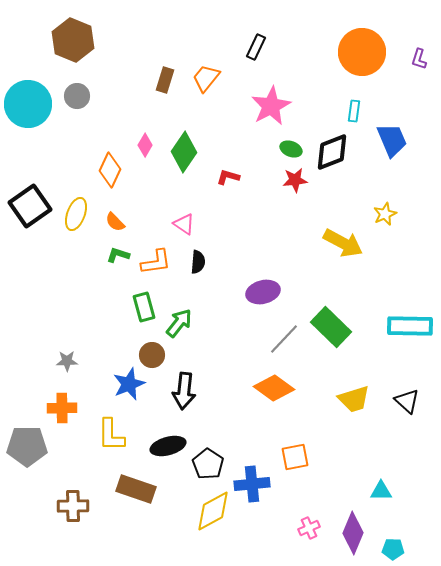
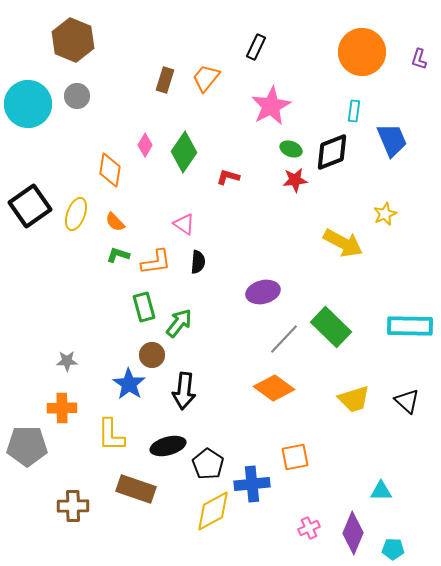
orange diamond at (110, 170): rotated 16 degrees counterclockwise
blue star at (129, 384): rotated 16 degrees counterclockwise
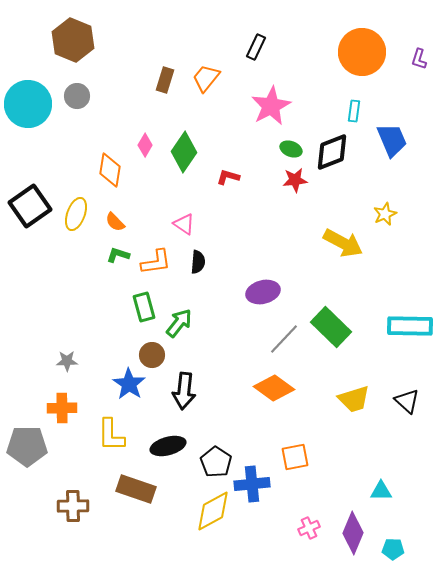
black pentagon at (208, 464): moved 8 px right, 2 px up
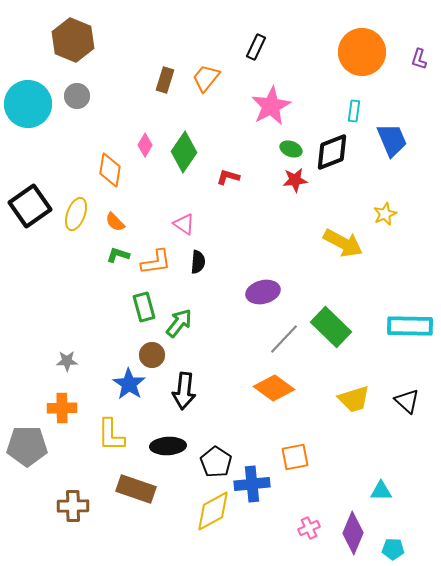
black ellipse at (168, 446): rotated 12 degrees clockwise
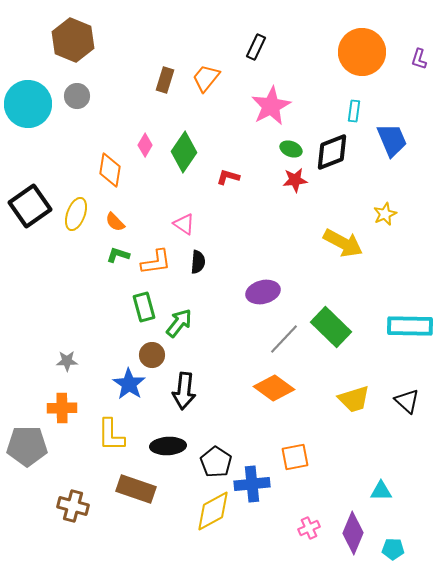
brown cross at (73, 506): rotated 16 degrees clockwise
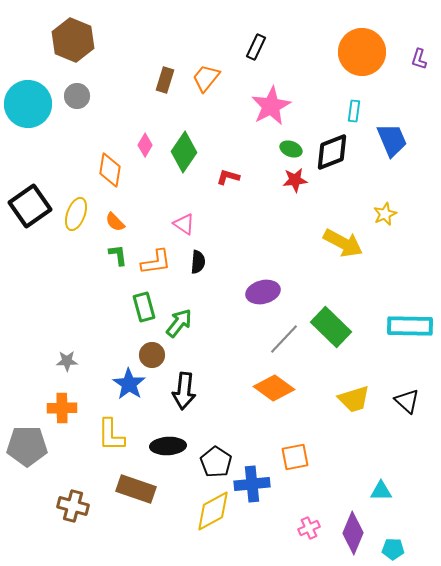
green L-shape at (118, 255): rotated 65 degrees clockwise
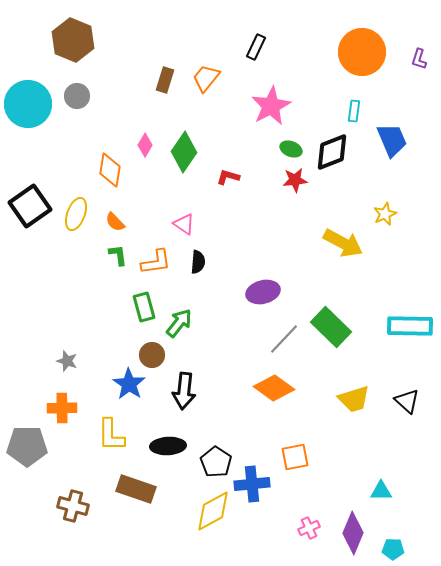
gray star at (67, 361): rotated 20 degrees clockwise
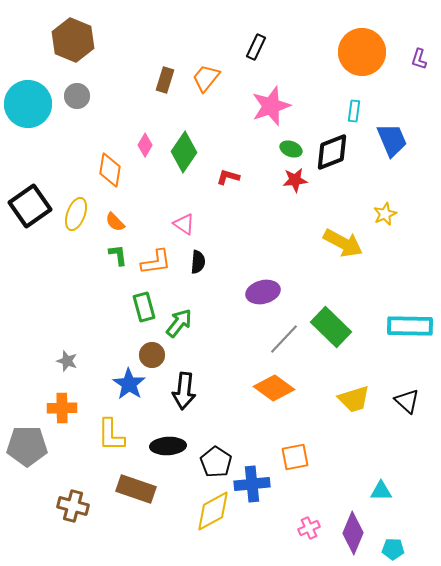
pink star at (271, 106): rotated 9 degrees clockwise
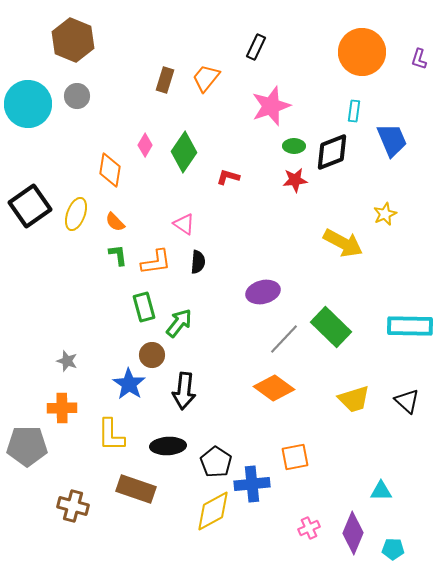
green ellipse at (291, 149): moved 3 px right, 3 px up; rotated 20 degrees counterclockwise
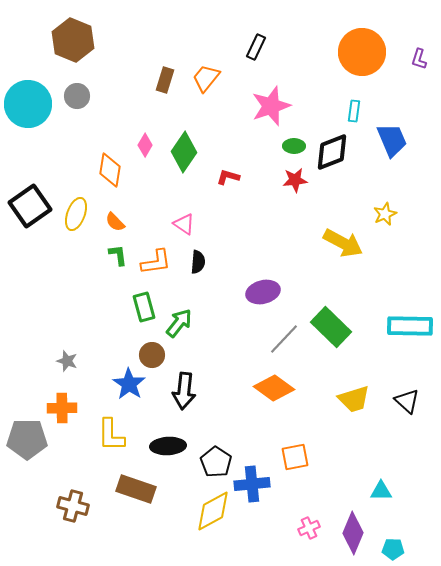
gray pentagon at (27, 446): moved 7 px up
